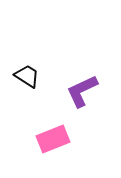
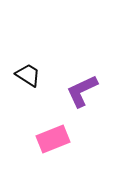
black trapezoid: moved 1 px right, 1 px up
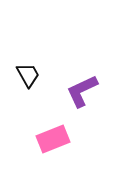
black trapezoid: rotated 28 degrees clockwise
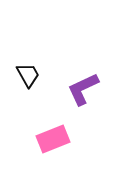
purple L-shape: moved 1 px right, 2 px up
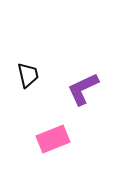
black trapezoid: rotated 16 degrees clockwise
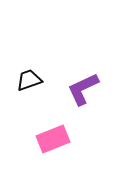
black trapezoid: moved 1 px right, 5 px down; rotated 96 degrees counterclockwise
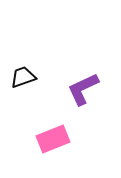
black trapezoid: moved 6 px left, 3 px up
